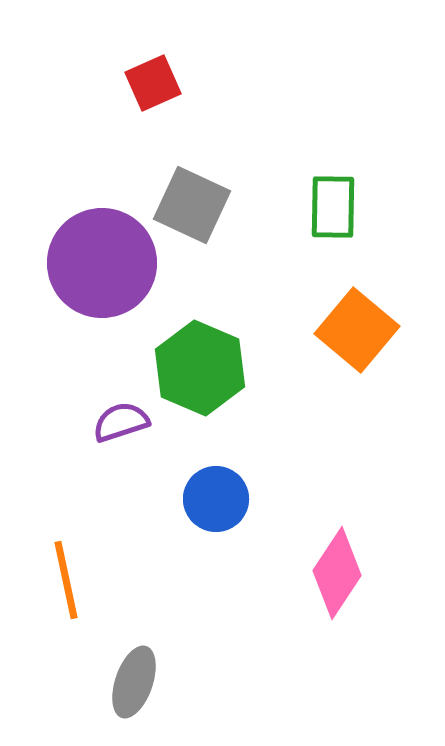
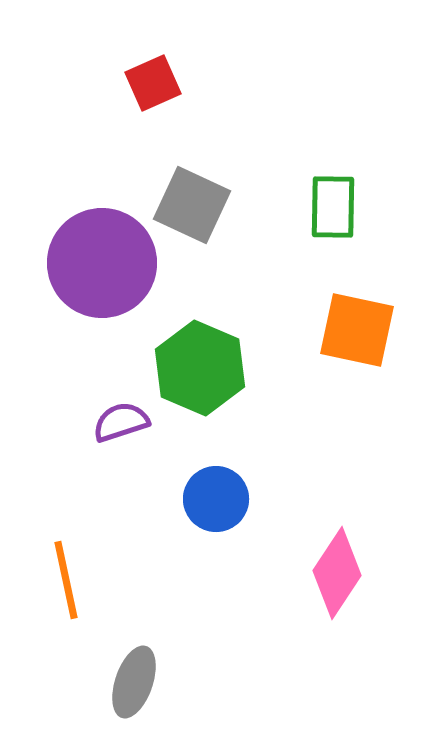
orange square: rotated 28 degrees counterclockwise
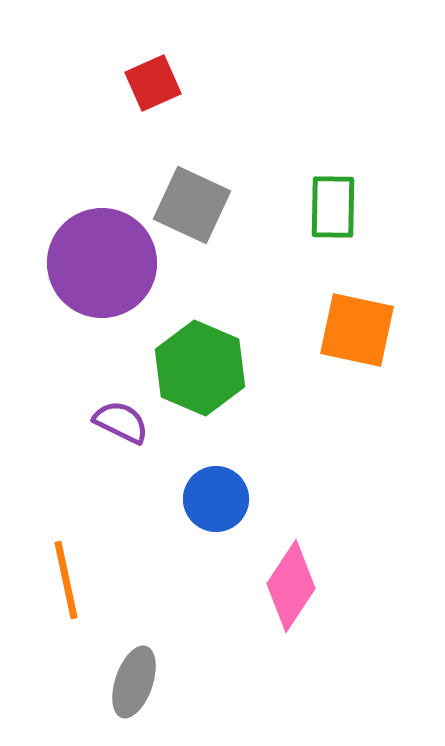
purple semicircle: rotated 44 degrees clockwise
pink diamond: moved 46 px left, 13 px down
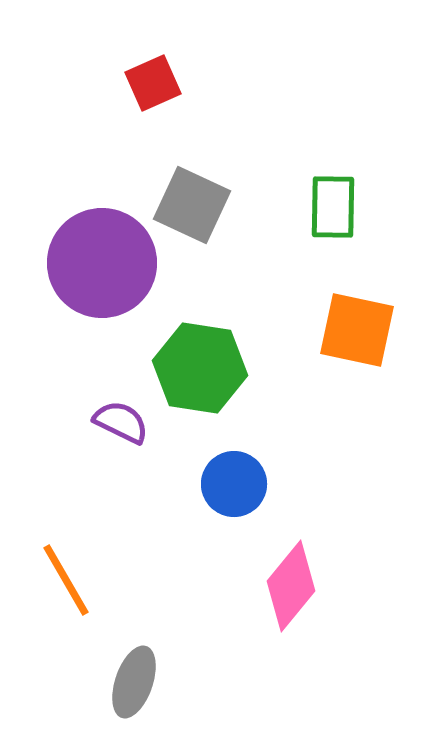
green hexagon: rotated 14 degrees counterclockwise
blue circle: moved 18 px right, 15 px up
orange line: rotated 18 degrees counterclockwise
pink diamond: rotated 6 degrees clockwise
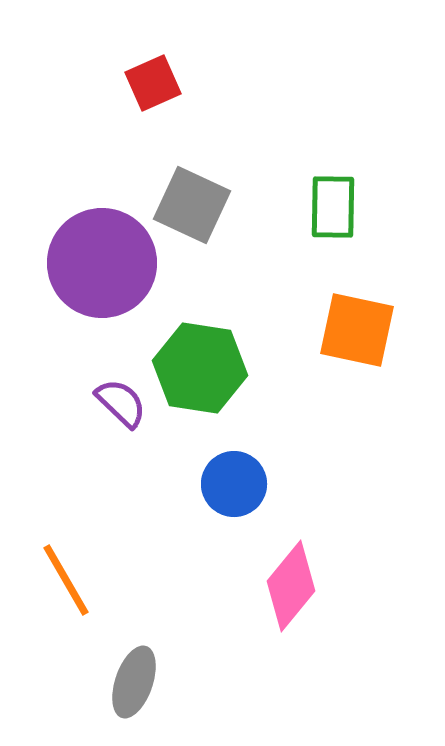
purple semicircle: moved 19 px up; rotated 18 degrees clockwise
